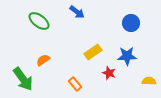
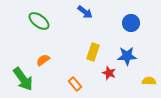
blue arrow: moved 8 px right
yellow rectangle: rotated 36 degrees counterclockwise
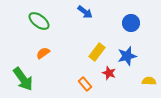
yellow rectangle: moved 4 px right; rotated 18 degrees clockwise
blue star: rotated 12 degrees counterclockwise
orange semicircle: moved 7 px up
orange rectangle: moved 10 px right
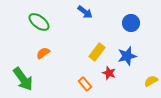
green ellipse: moved 1 px down
yellow semicircle: moved 2 px right; rotated 32 degrees counterclockwise
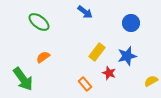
orange semicircle: moved 4 px down
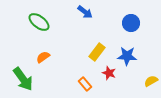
blue star: rotated 18 degrees clockwise
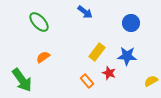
green ellipse: rotated 10 degrees clockwise
green arrow: moved 1 px left, 1 px down
orange rectangle: moved 2 px right, 3 px up
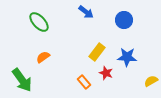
blue arrow: moved 1 px right
blue circle: moved 7 px left, 3 px up
blue star: moved 1 px down
red star: moved 3 px left
orange rectangle: moved 3 px left, 1 px down
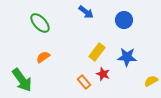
green ellipse: moved 1 px right, 1 px down
red star: moved 3 px left, 1 px down
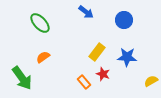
green arrow: moved 2 px up
